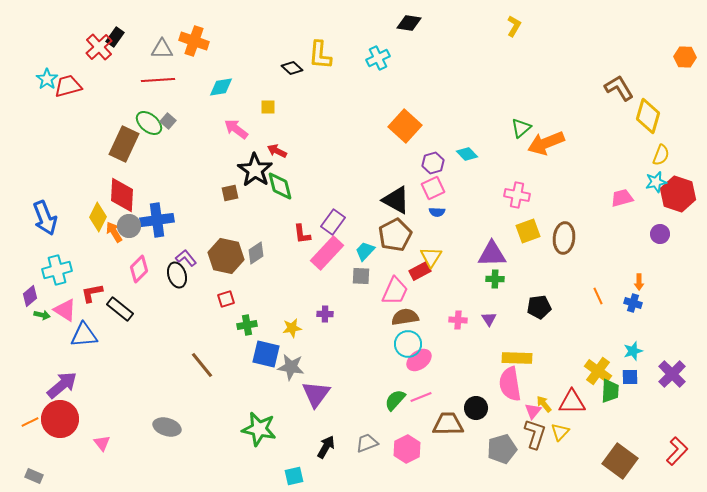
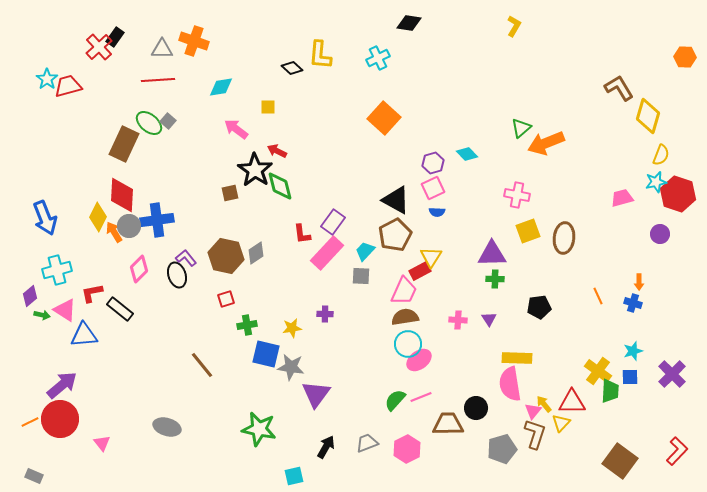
orange square at (405, 126): moved 21 px left, 8 px up
pink trapezoid at (395, 291): moved 9 px right
yellow triangle at (560, 432): moved 1 px right, 9 px up
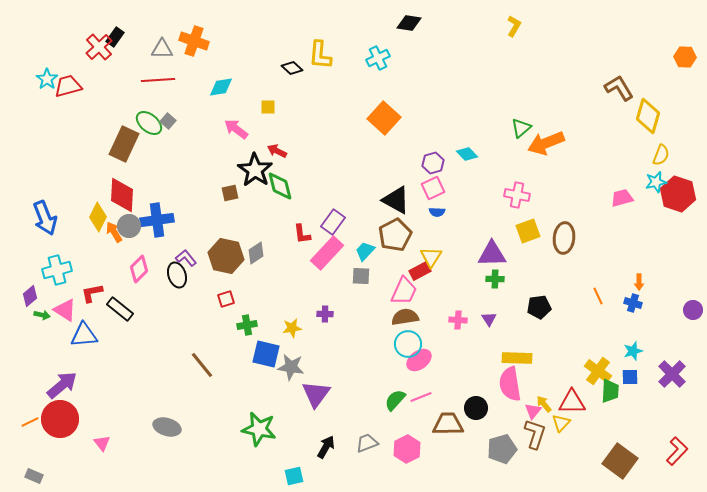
purple circle at (660, 234): moved 33 px right, 76 px down
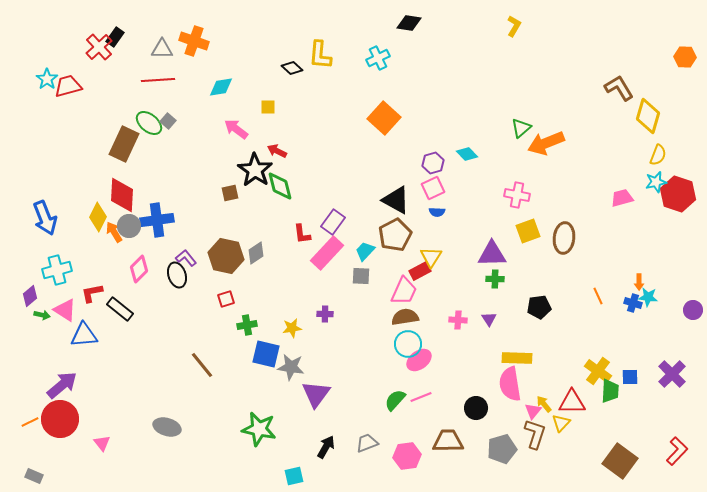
yellow semicircle at (661, 155): moved 3 px left
cyan star at (633, 351): moved 15 px right, 54 px up; rotated 24 degrees clockwise
brown trapezoid at (448, 424): moved 17 px down
pink hexagon at (407, 449): moved 7 px down; rotated 20 degrees clockwise
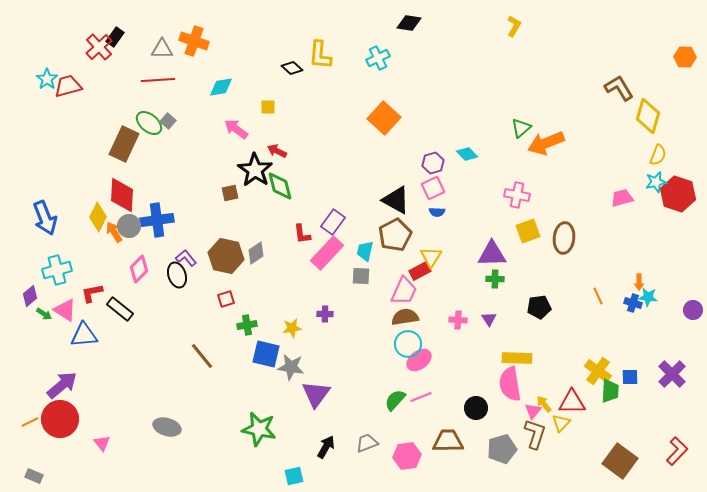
cyan trapezoid at (365, 251): rotated 30 degrees counterclockwise
green arrow at (42, 315): moved 2 px right, 1 px up; rotated 21 degrees clockwise
brown line at (202, 365): moved 9 px up
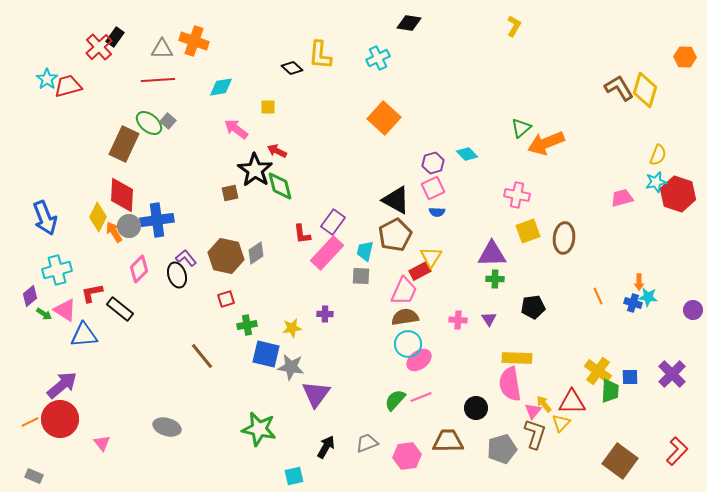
yellow diamond at (648, 116): moved 3 px left, 26 px up
black pentagon at (539, 307): moved 6 px left
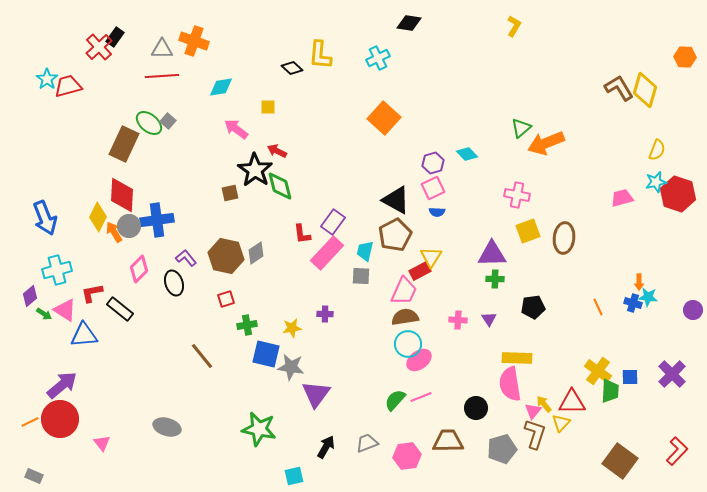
red line at (158, 80): moved 4 px right, 4 px up
yellow semicircle at (658, 155): moved 1 px left, 5 px up
black ellipse at (177, 275): moved 3 px left, 8 px down
orange line at (598, 296): moved 11 px down
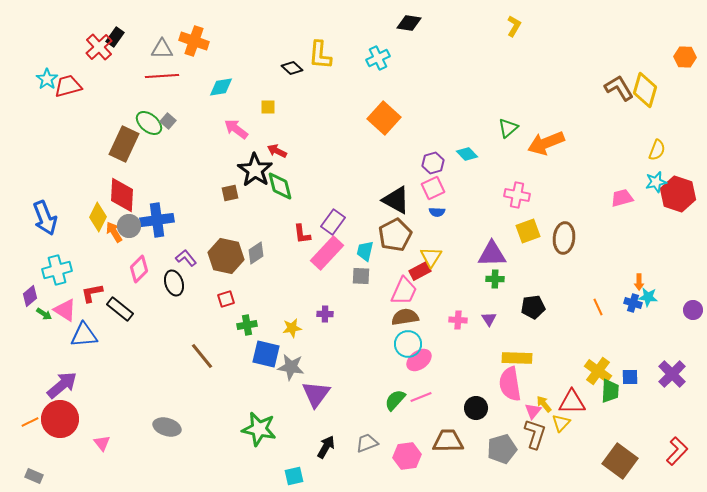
green triangle at (521, 128): moved 13 px left
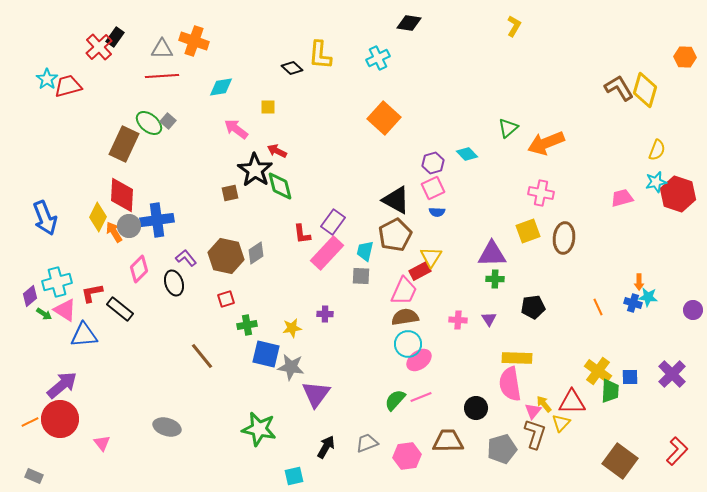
pink cross at (517, 195): moved 24 px right, 2 px up
cyan cross at (57, 270): moved 12 px down
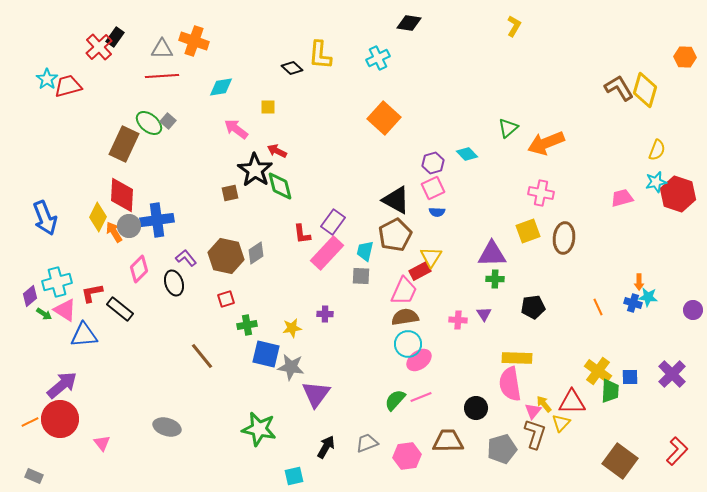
purple triangle at (489, 319): moved 5 px left, 5 px up
